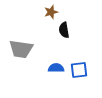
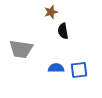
black semicircle: moved 1 px left, 1 px down
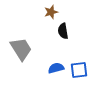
gray trapezoid: rotated 130 degrees counterclockwise
blue semicircle: rotated 14 degrees counterclockwise
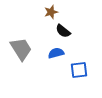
black semicircle: rotated 42 degrees counterclockwise
blue semicircle: moved 15 px up
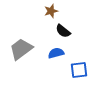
brown star: moved 1 px up
gray trapezoid: rotated 95 degrees counterclockwise
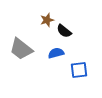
brown star: moved 4 px left, 9 px down
black semicircle: moved 1 px right
gray trapezoid: rotated 105 degrees counterclockwise
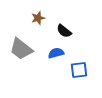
brown star: moved 9 px left, 2 px up
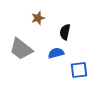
black semicircle: moved 1 px right, 1 px down; rotated 63 degrees clockwise
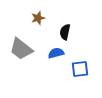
blue square: moved 1 px right, 1 px up
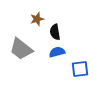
brown star: moved 1 px left, 1 px down
black semicircle: moved 10 px left; rotated 21 degrees counterclockwise
blue semicircle: moved 1 px right, 1 px up
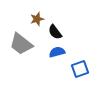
black semicircle: rotated 28 degrees counterclockwise
gray trapezoid: moved 5 px up
blue square: rotated 12 degrees counterclockwise
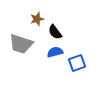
gray trapezoid: rotated 20 degrees counterclockwise
blue semicircle: moved 2 px left
blue square: moved 3 px left, 6 px up
